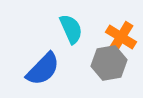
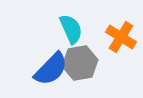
gray hexagon: moved 29 px left
blue semicircle: moved 8 px right
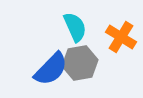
cyan semicircle: moved 4 px right, 2 px up
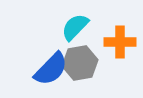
cyan semicircle: rotated 112 degrees counterclockwise
orange cross: moved 1 px left, 5 px down; rotated 32 degrees counterclockwise
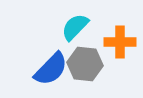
gray hexagon: moved 5 px right, 1 px down; rotated 16 degrees clockwise
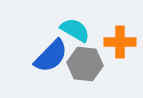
cyan semicircle: moved 3 px down; rotated 76 degrees clockwise
blue semicircle: moved 13 px up
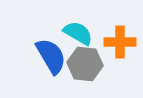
cyan semicircle: moved 3 px right, 3 px down
blue semicircle: rotated 75 degrees counterclockwise
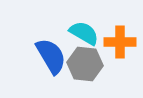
cyan semicircle: moved 6 px right
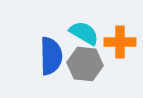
blue semicircle: rotated 30 degrees clockwise
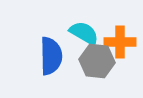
gray hexagon: moved 12 px right, 3 px up
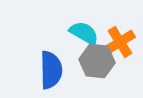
orange cross: rotated 32 degrees counterclockwise
blue semicircle: moved 14 px down
